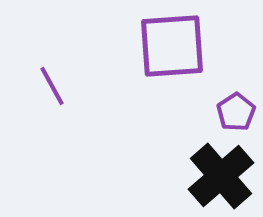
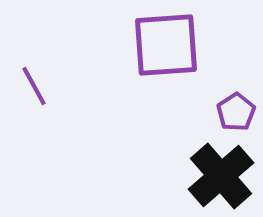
purple square: moved 6 px left, 1 px up
purple line: moved 18 px left
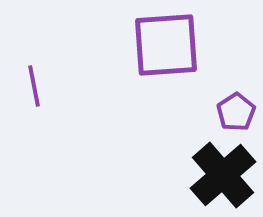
purple line: rotated 18 degrees clockwise
black cross: moved 2 px right, 1 px up
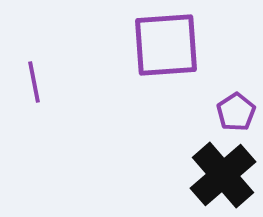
purple line: moved 4 px up
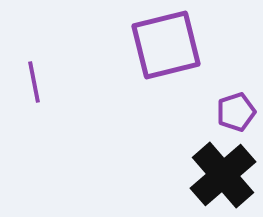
purple square: rotated 10 degrees counterclockwise
purple pentagon: rotated 15 degrees clockwise
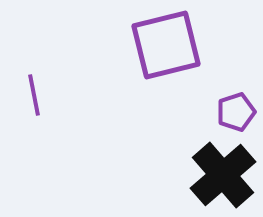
purple line: moved 13 px down
